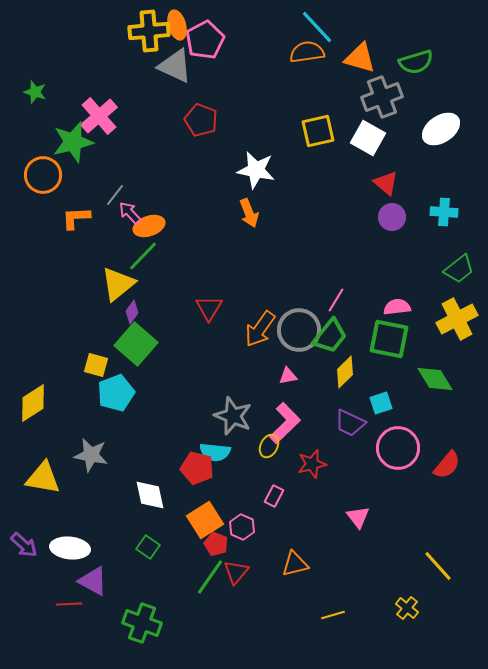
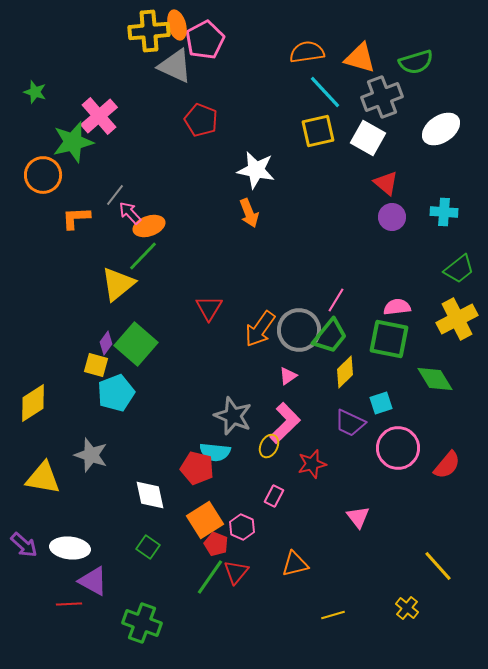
cyan line at (317, 27): moved 8 px right, 65 px down
purple diamond at (132, 312): moved 26 px left, 31 px down
pink triangle at (288, 376): rotated 24 degrees counterclockwise
gray star at (91, 455): rotated 8 degrees clockwise
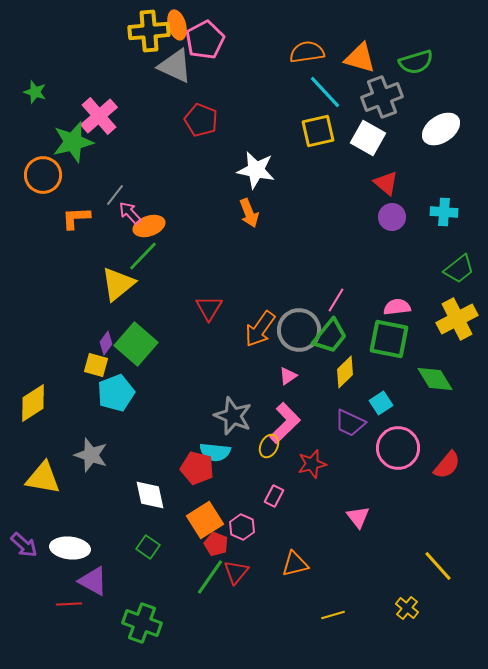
cyan square at (381, 403): rotated 15 degrees counterclockwise
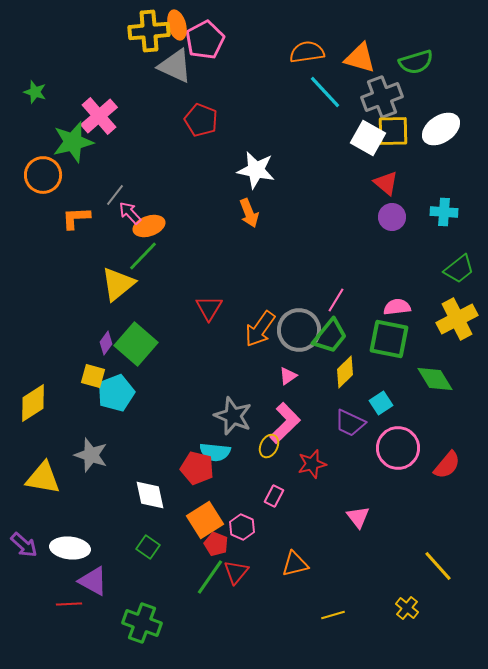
yellow square at (318, 131): moved 75 px right; rotated 12 degrees clockwise
yellow square at (96, 365): moved 3 px left, 11 px down
